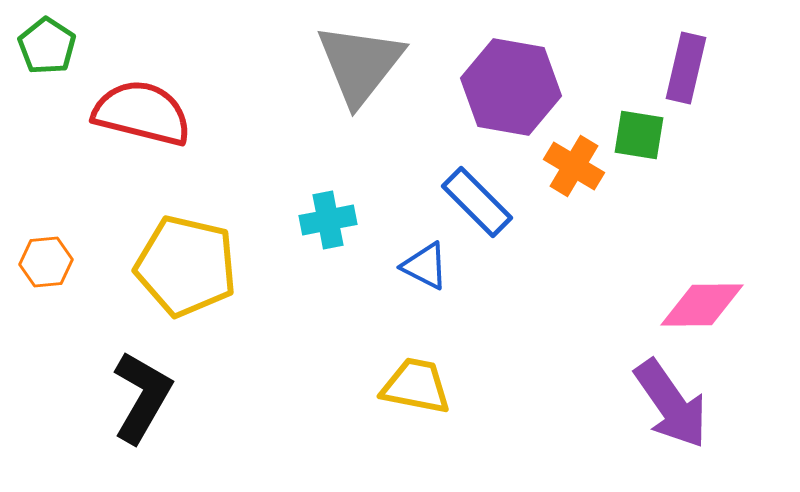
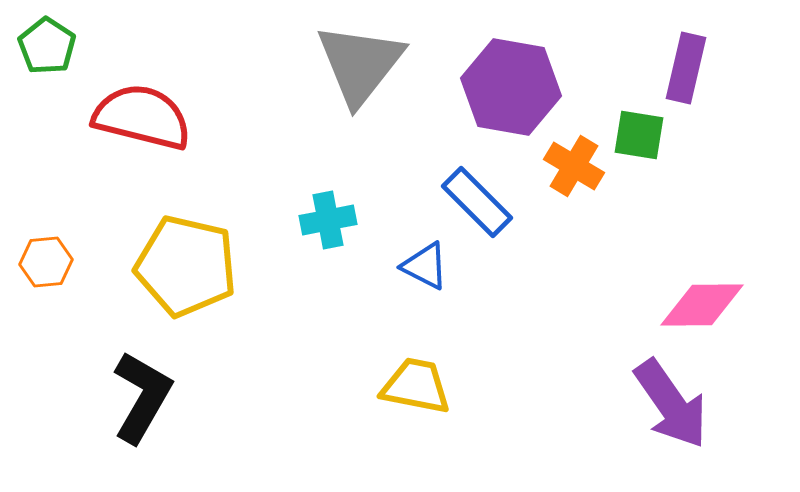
red semicircle: moved 4 px down
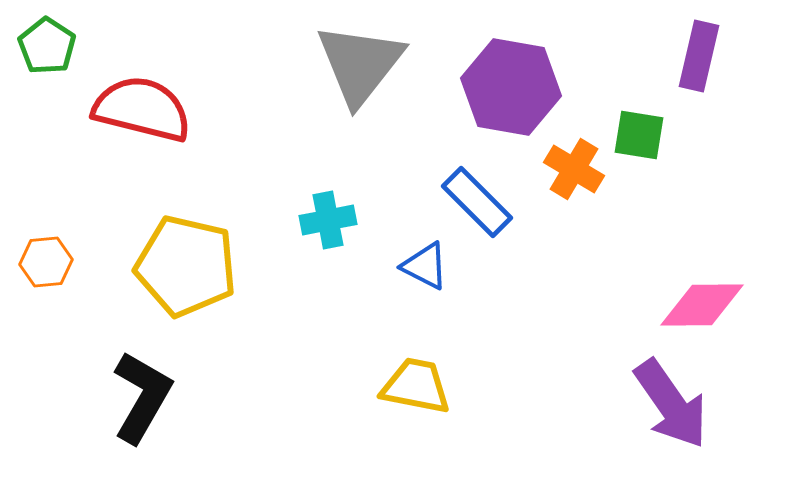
purple rectangle: moved 13 px right, 12 px up
red semicircle: moved 8 px up
orange cross: moved 3 px down
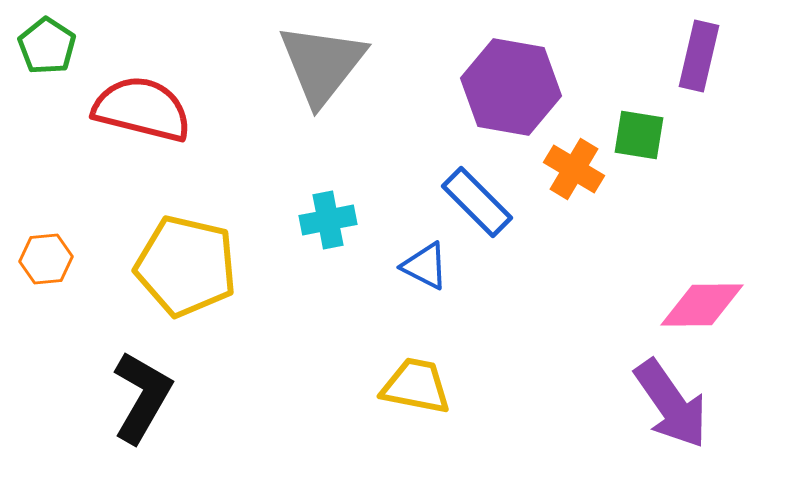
gray triangle: moved 38 px left
orange hexagon: moved 3 px up
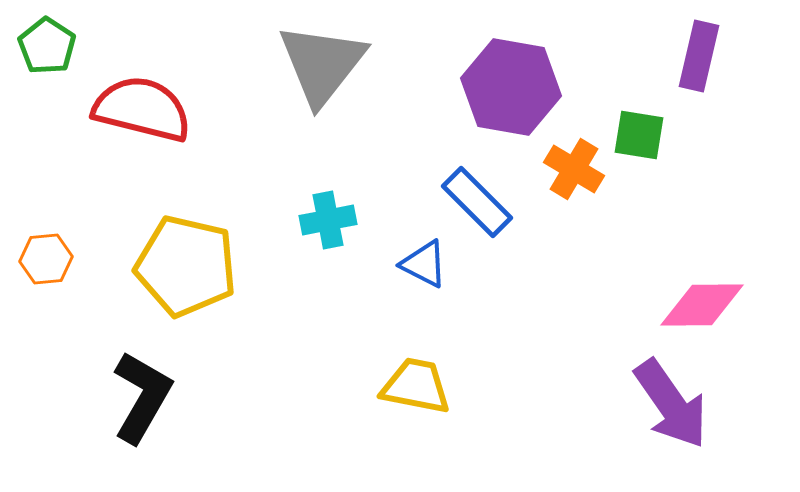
blue triangle: moved 1 px left, 2 px up
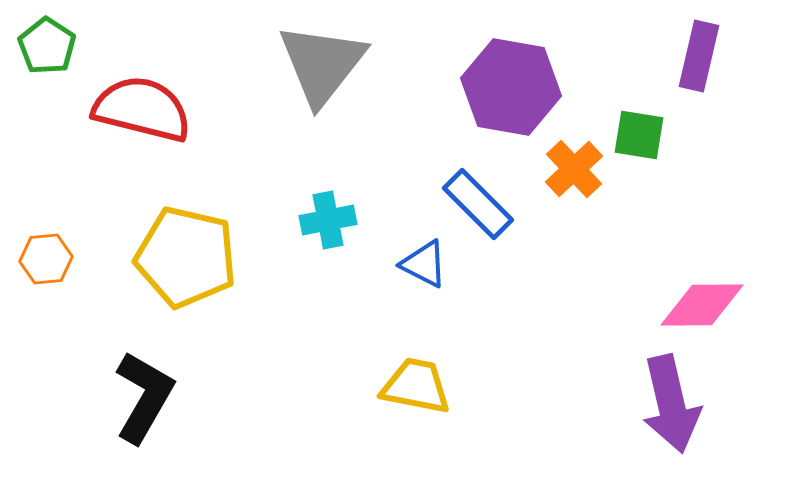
orange cross: rotated 16 degrees clockwise
blue rectangle: moved 1 px right, 2 px down
yellow pentagon: moved 9 px up
black L-shape: moved 2 px right
purple arrow: rotated 22 degrees clockwise
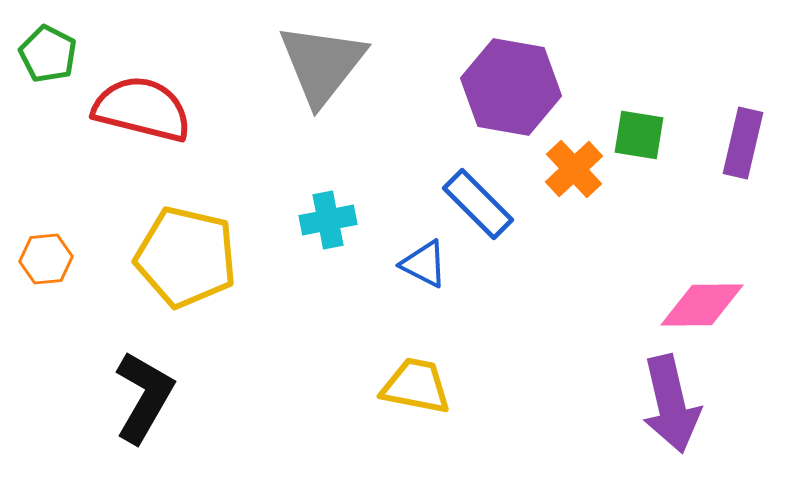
green pentagon: moved 1 px right, 8 px down; rotated 6 degrees counterclockwise
purple rectangle: moved 44 px right, 87 px down
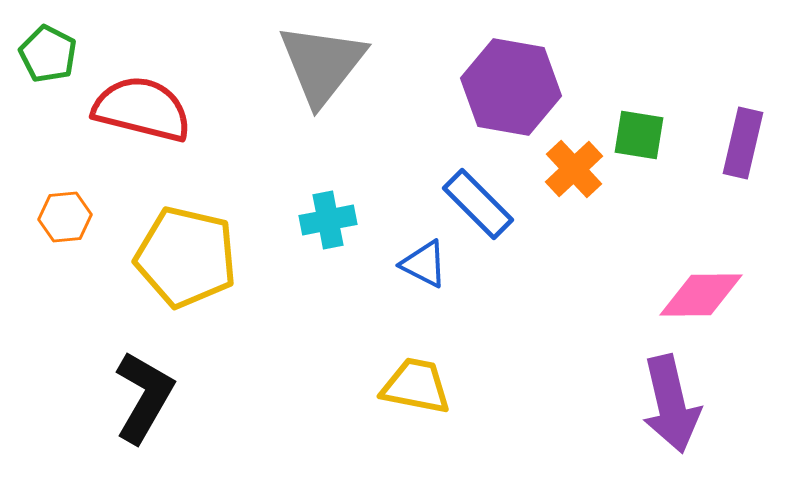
orange hexagon: moved 19 px right, 42 px up
pink diamond: moved 1 px left, 10 px up
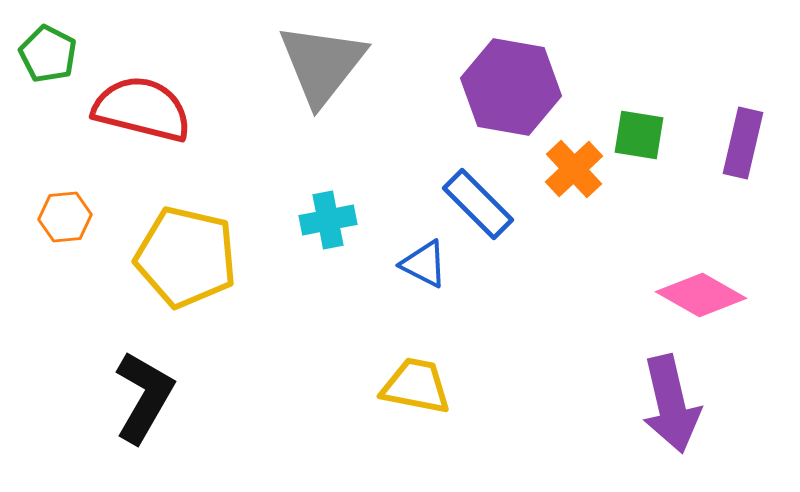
pink diamond: rotated 30 degrees clockwise
